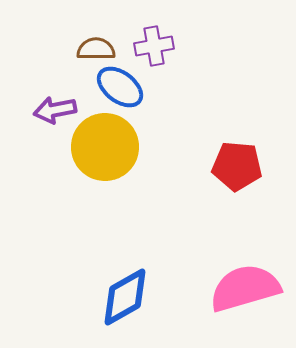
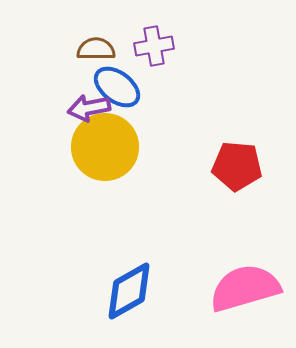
blue ellipse: moved 3 px left
purple arrow: moved 34 px right, 2 px up
blue diamond: moved 4 px right, 6 px up
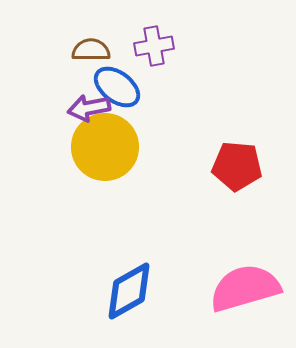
brown semicircle: moved 5 px left, 1 px down
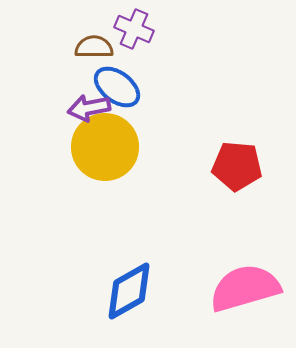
purple cross: moved 20 px left, 17 px up; rotated 33 degrees clockwise
brown semicircle: moved 3 px right, 3 px up
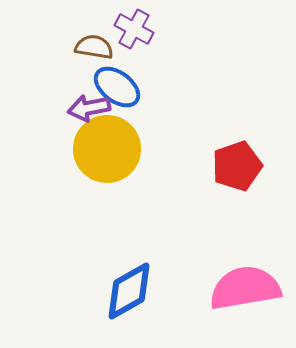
purple cross: rotated 6 degrees clockwise
brown semicircle: rotated 9 degrees clockwise
yellow circle: moved 2 px right, 2 px down
red pentagon: rotated 24 degrees counterclockwise
pink semicircle: rotated 6 degrees clockwise
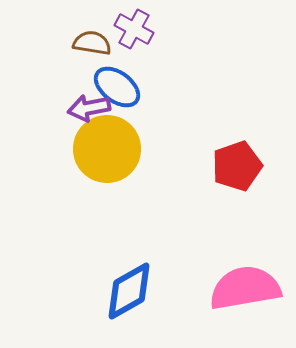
brown semicircle: moved 2 px left, 4 px up
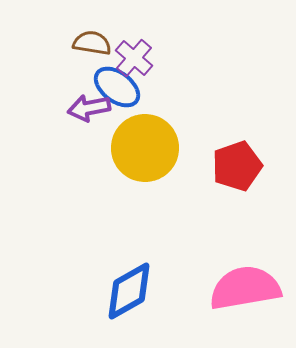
purple cross: moved 29 px down; rotated 12 degrees clockwise
yellow circle: moved 38 px right, 1 px up
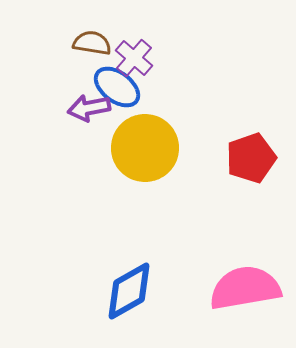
red pentagon: moved 14 px right, 8 px up
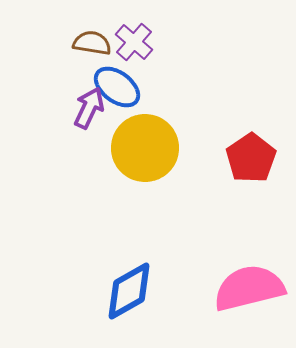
purple cross: moved 16 px up
purple arrow: rotated 126 degrees clockwise
red pentagon: rotated 15 degrees counterclockwise
pink semicircle: moved 4 px right; rotated 4 degrees counterclockwise
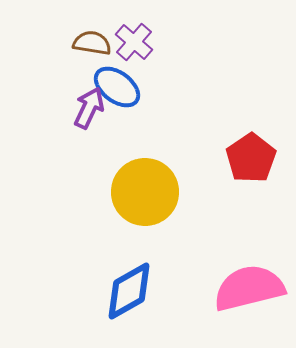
yellow circle: moved 44 px down
